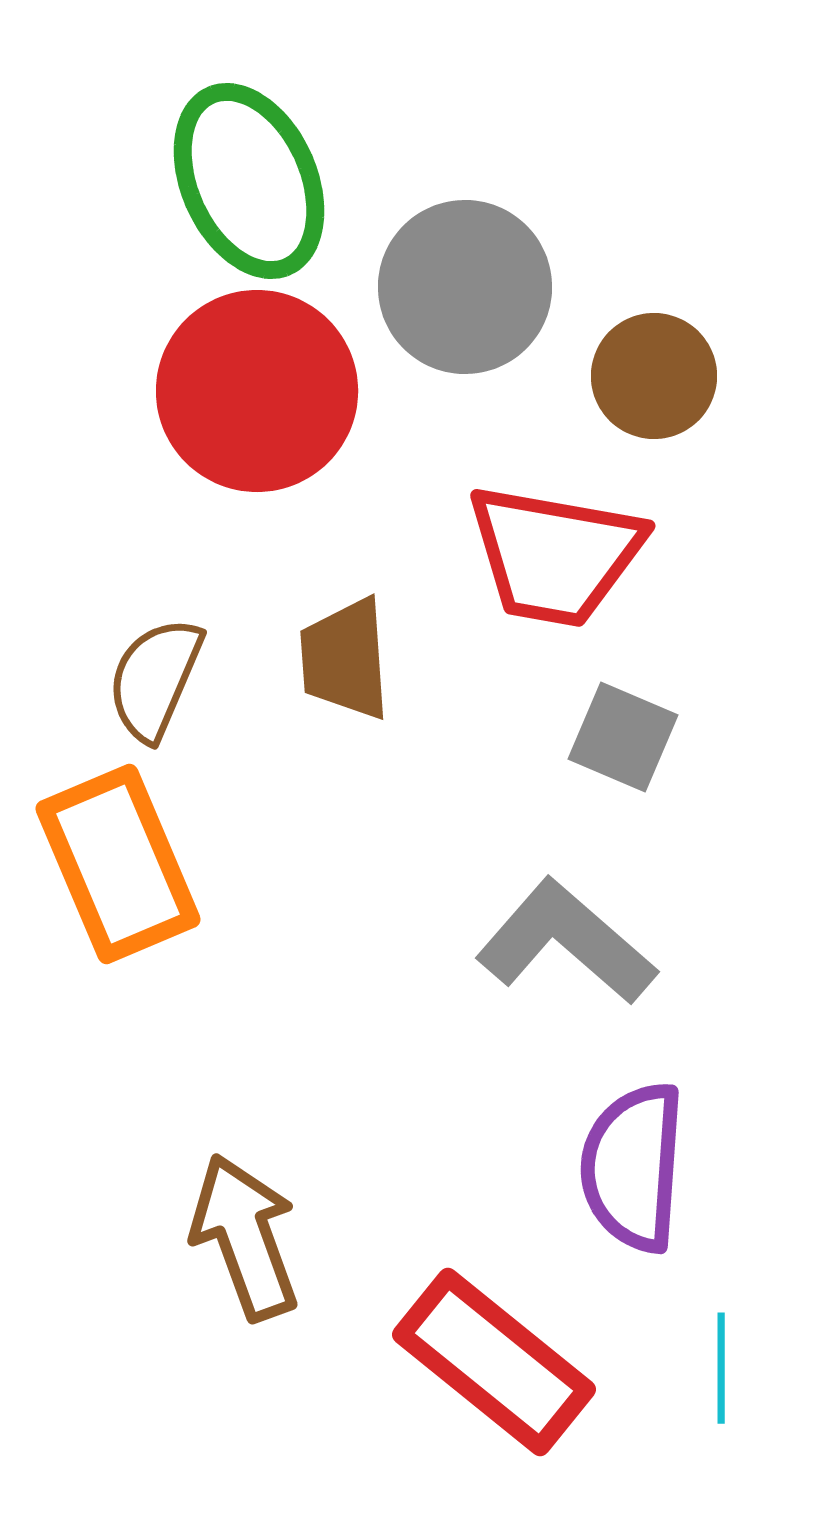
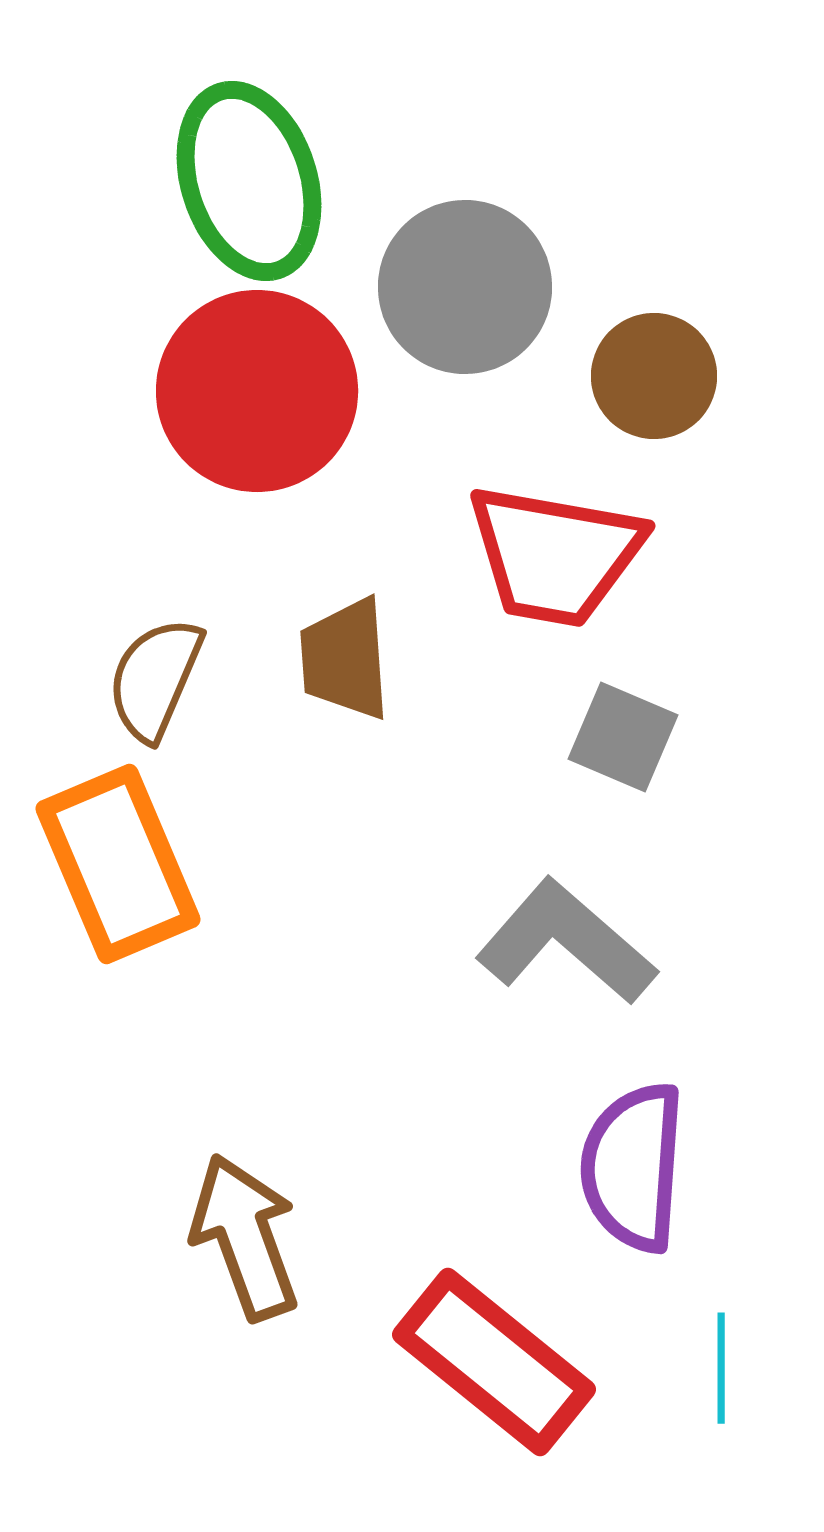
green ellipse: rotated 6 degrees clockwise
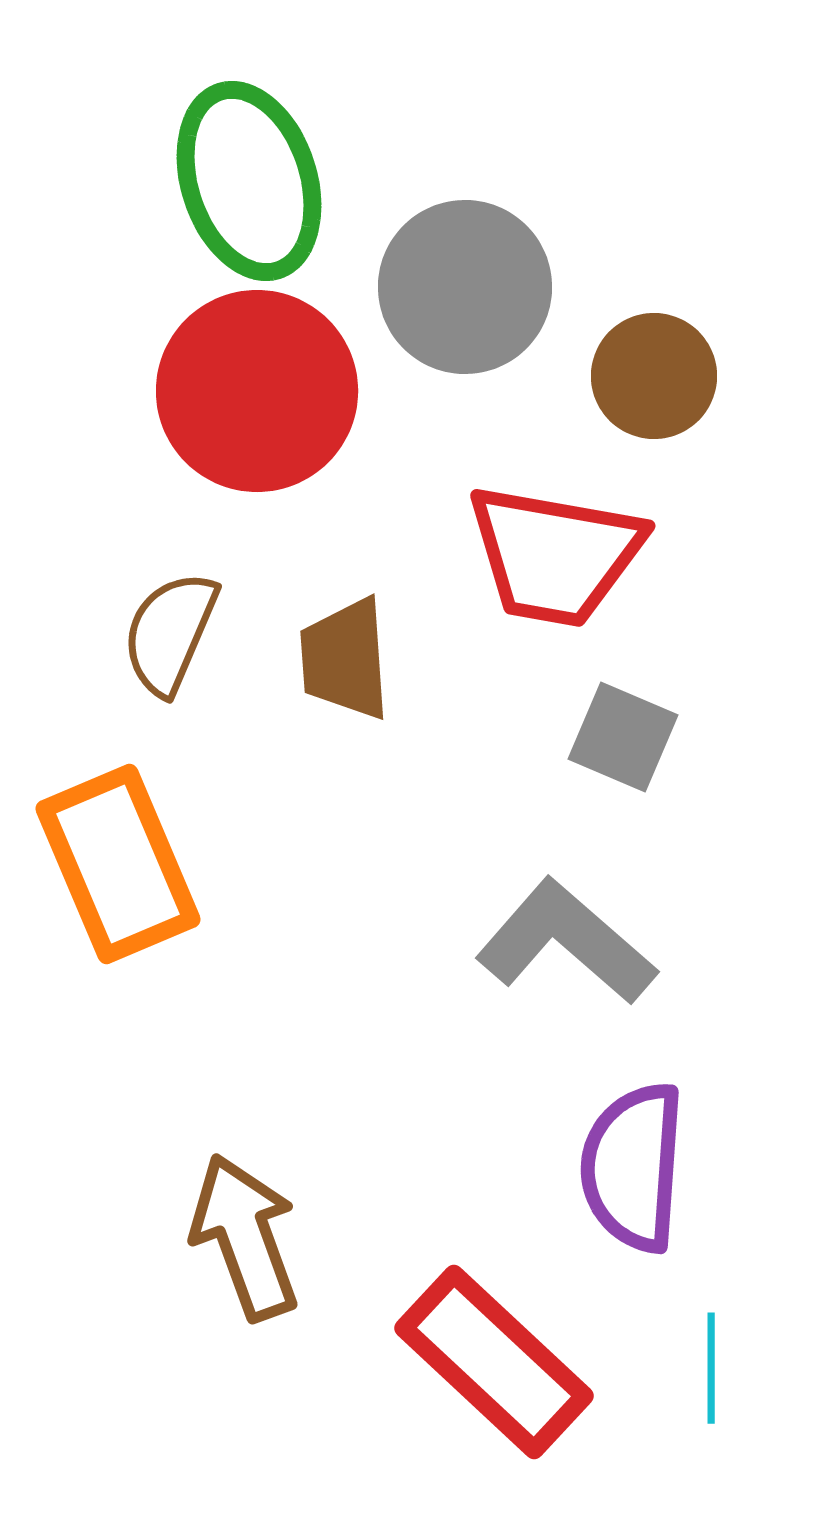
brown semicircle: moved 15 px right, 46 px up
red rectangle: rotated 4 degrees clockwise
cyan line: moved 10 px left
